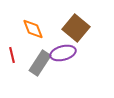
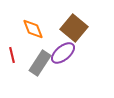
brown square: moved 2 px left
purple ellipse: rotated 25 degrees counterclockwise
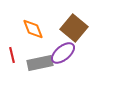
gray rectangle: rotated 45 degrees clockwise
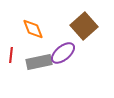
brown square: moved 10 px right, 2 px up; rotated 8 degrees clockwise
red line: moved 1 px left; rotated 21 degrees clockwise
gray rectangle: moved 1 px left, 1 px up
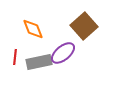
red line: moved 4 px right, 2 px down
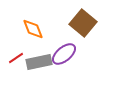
brown square: moved 1 px left, 3 px up; rotated 8 degrees counterclockwise
purple ellipse: moved 1 px right, 1 px down
red line: moved 1 px right, 1 px down; rotated 49 degrees clockwise
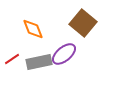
red line: moved 4 px left, 1 px down
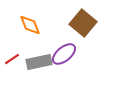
orange diamond: moved 3 px left, 4 px up
